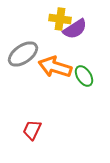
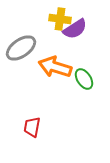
gray ellipse: moved 2 px left, 6 px up
green ellipse: moved 3 px down
red trapezoid: moved 3 px up; rotated 15 degrees counterclockwise
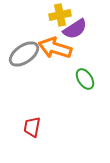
yellow cross: moved 4 px up; rotated 20 degrees counterclockwise
gray ellipse: moved 3 px right, 6 px down
orange arrow: moved 19 px up
green ellipse: moved 1 px right
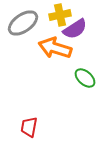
gray ellipse: moved 1 px left, 31 px up
green ellipse: moved 1 px up; rotated 15 degrees counterclockwise
red trapezoid: moved 3 px left
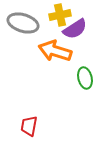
gray ellipse: rotated 52 degrees clockwise
orange arrow: moved 3 px down
green ellipse: rotated 35 degrees clockwise
red trapezoid: moved 1 px up
